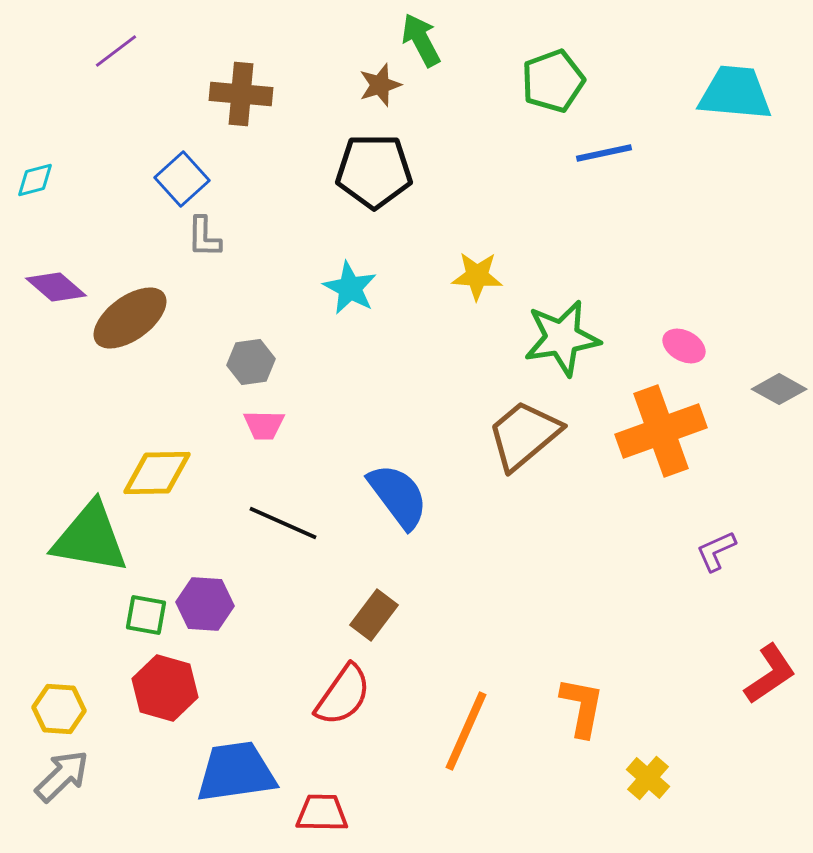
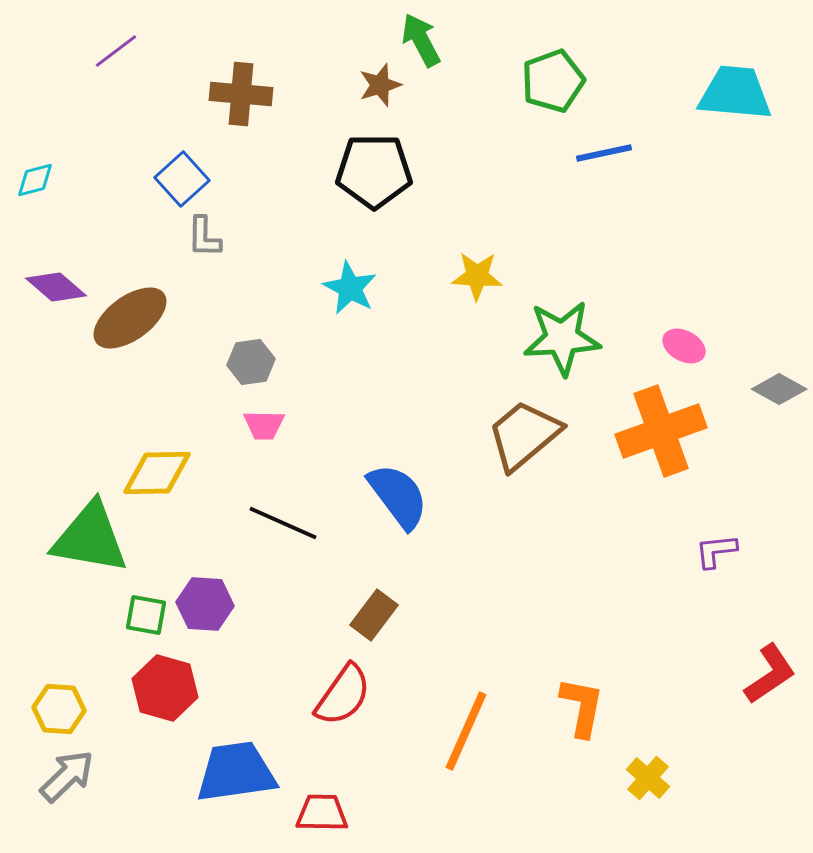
green star: rotated 6 degrees clockwise
purple L-shape: rotated 18 degrees clockwise
gray arrow: moved 5 px right
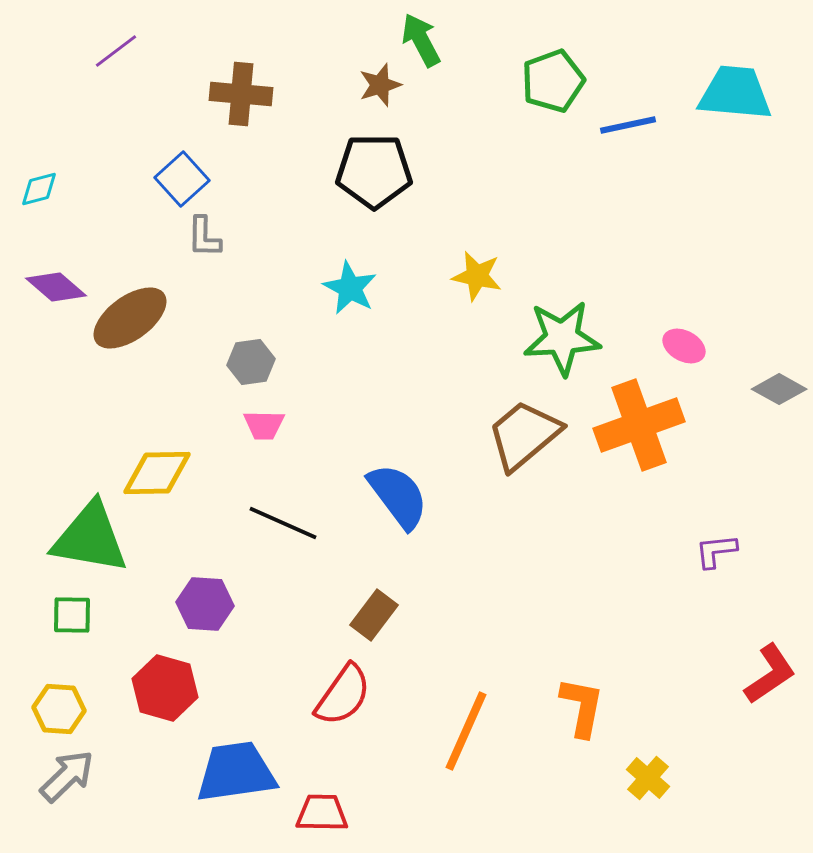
blue line: moved 24 px right, 28 px up
cyan diamond: moved 4 px right, 9 px down
yellow star: rotated 9 degrees clockwise
orange cross: moved 22 px left, 6 px up
green square: moved 74 px left; rotated 9 degrees counterclockwise
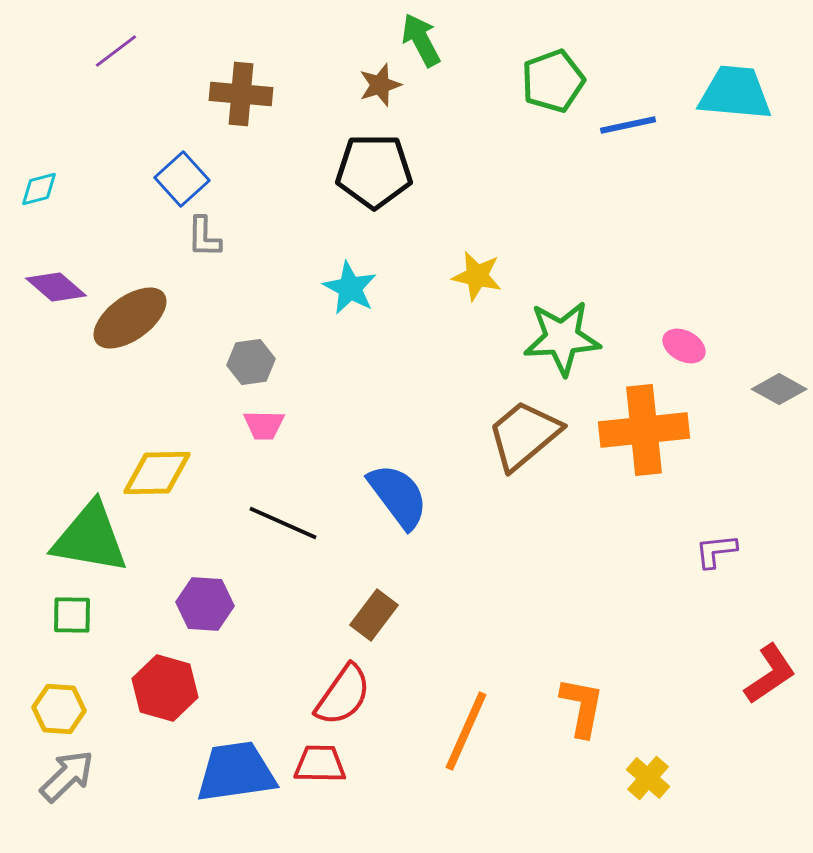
orange cross: moved 5 px right, 5 px down; rotated 14 degrees clockwise
red trapezoid: moved 2 px left, 49 px up
